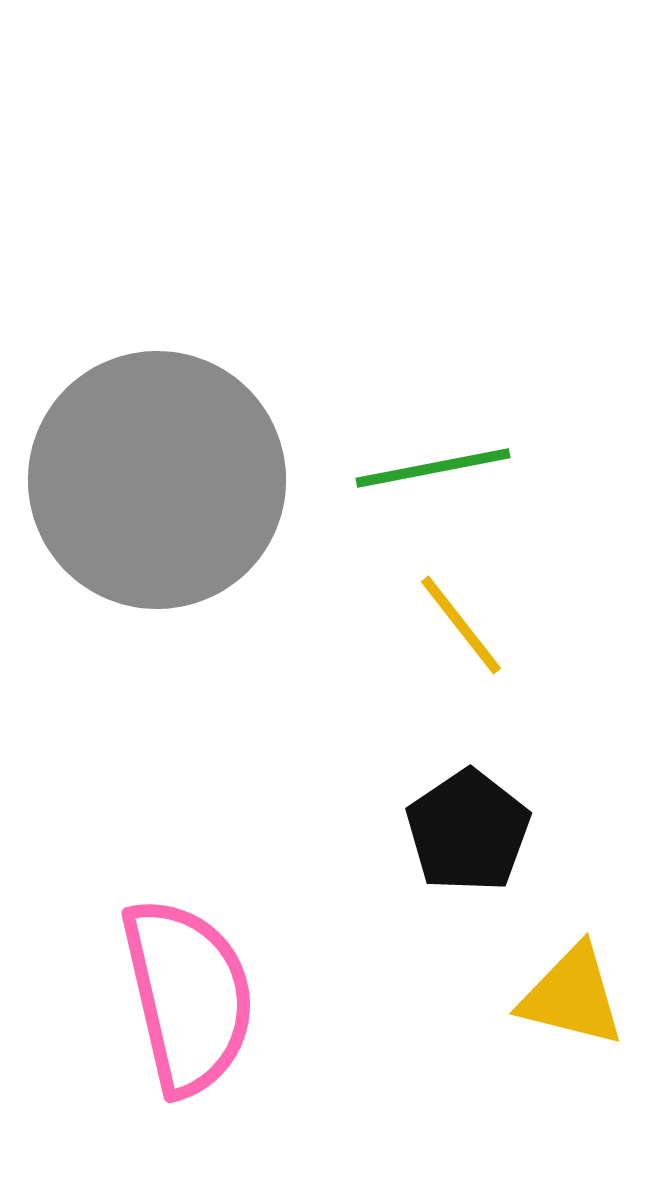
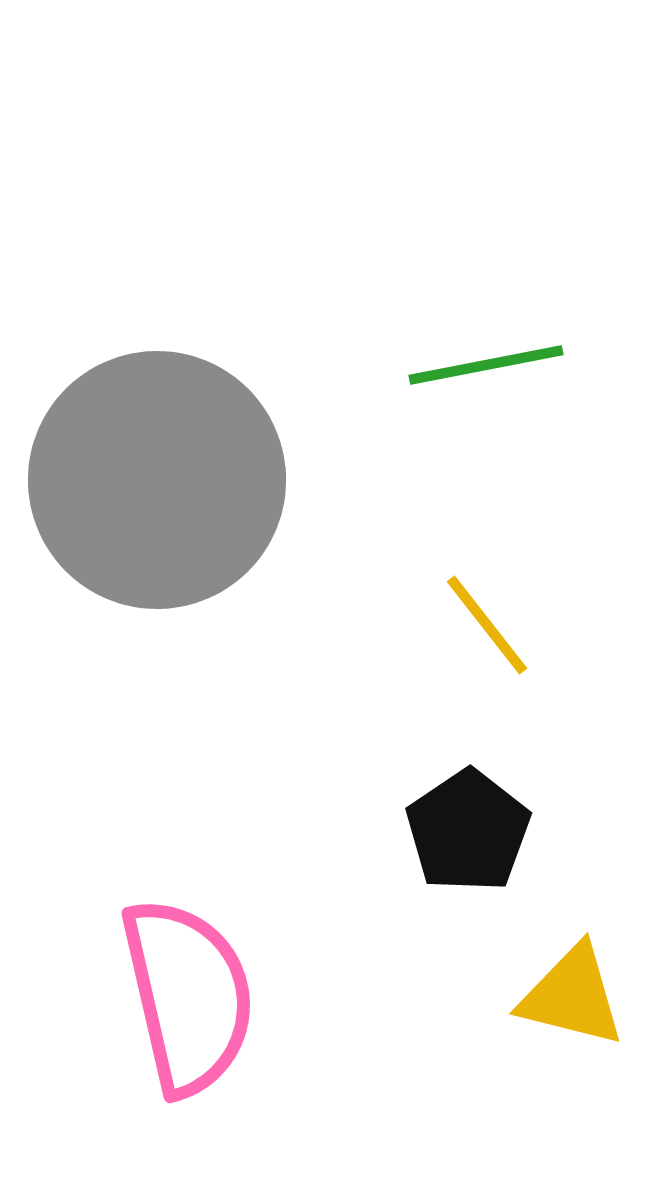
green line: moved 53 px right, 103 px up
yellow line: moved 26 px right
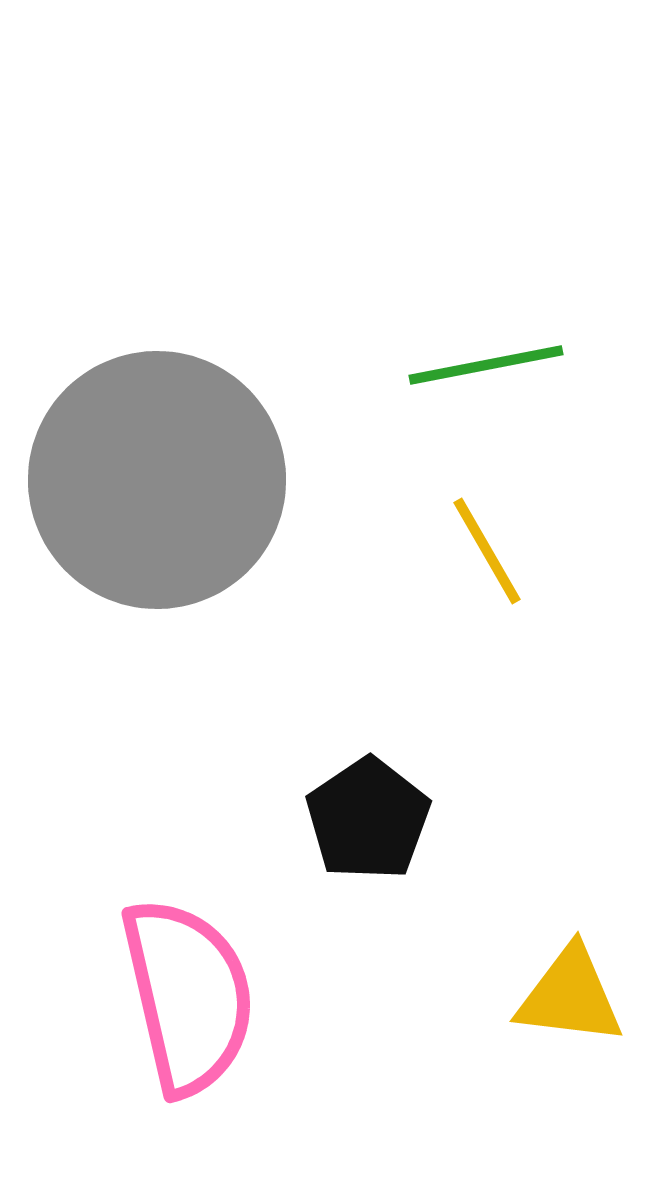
yellow line: moved 74 px up; rotated 8 degrees clockwise
black pentagon: moved 100 px left, 12 px up
yellow triangle: moved 2 px left; rotated 7 degrees counterclockwise
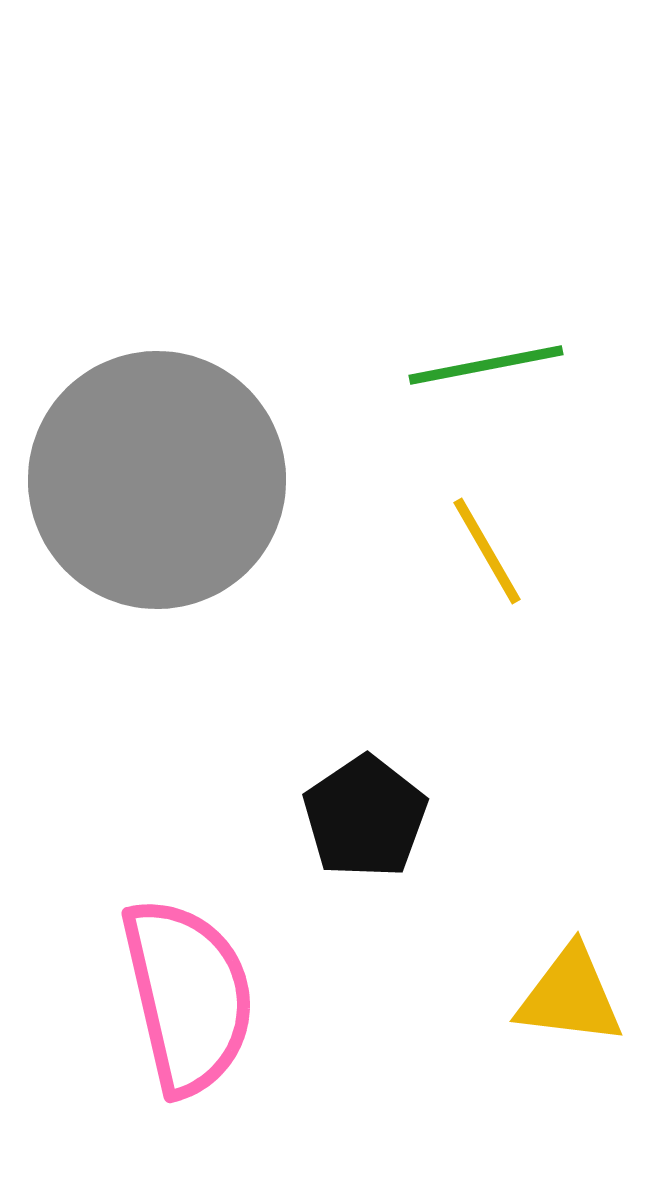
black pentagon: moved 3 px left, 2 px up
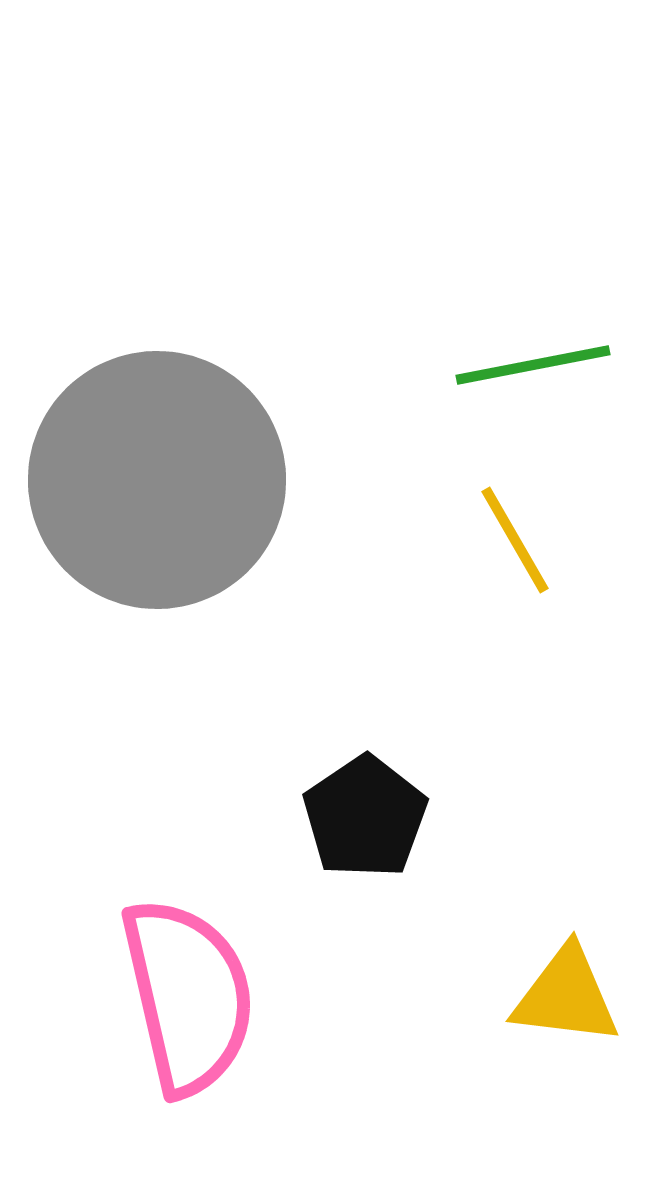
green line: moved 47 px right
yellow line: moved 28 px right, 11 px up
yellow triangle: moved 4 px left
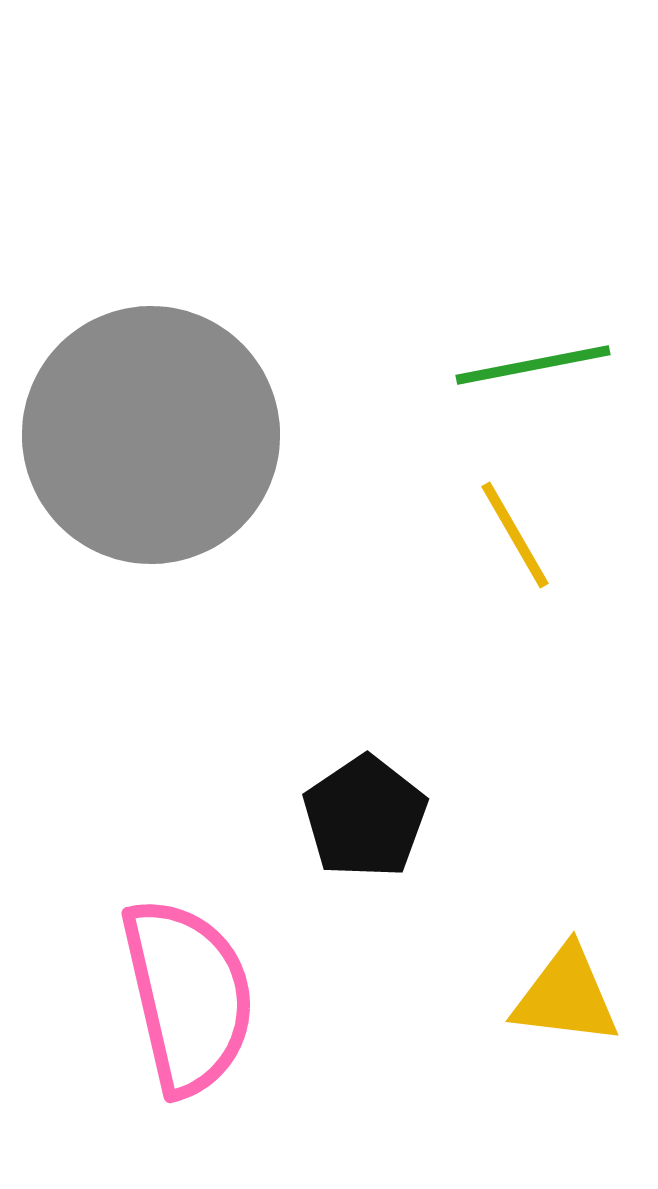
gray circle: moved 6 px left, 45 px up
yellow line: moved 5 px up
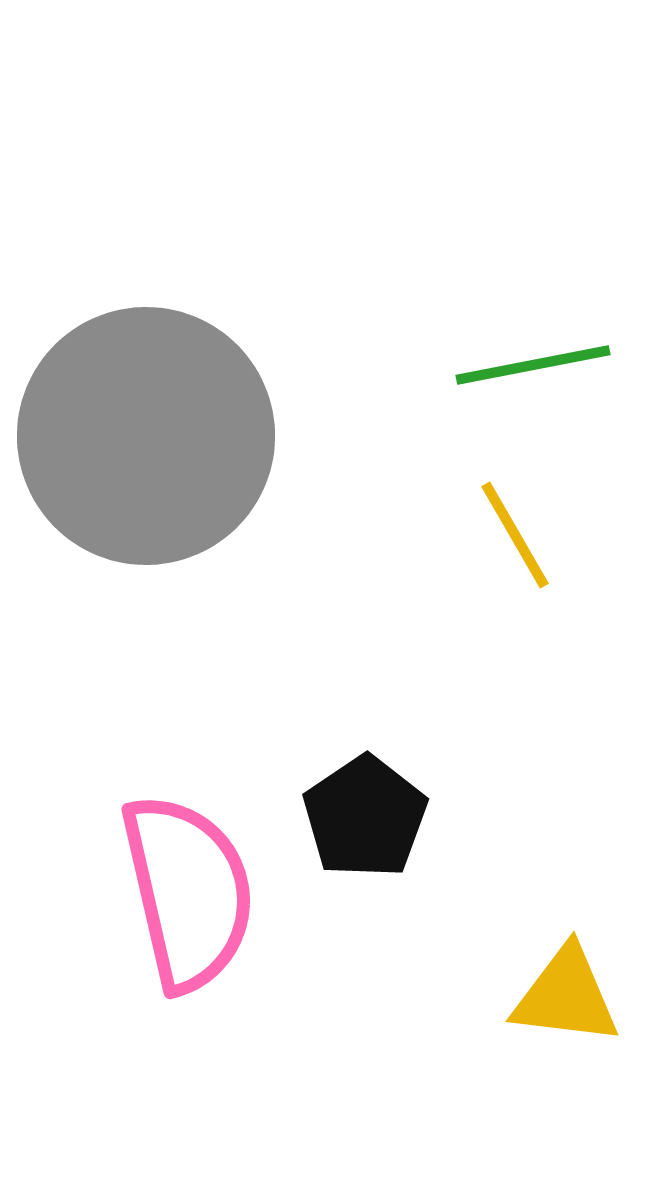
gray circle: moved 5 px left, 1 px down
pink semicircle: moved 104 px up
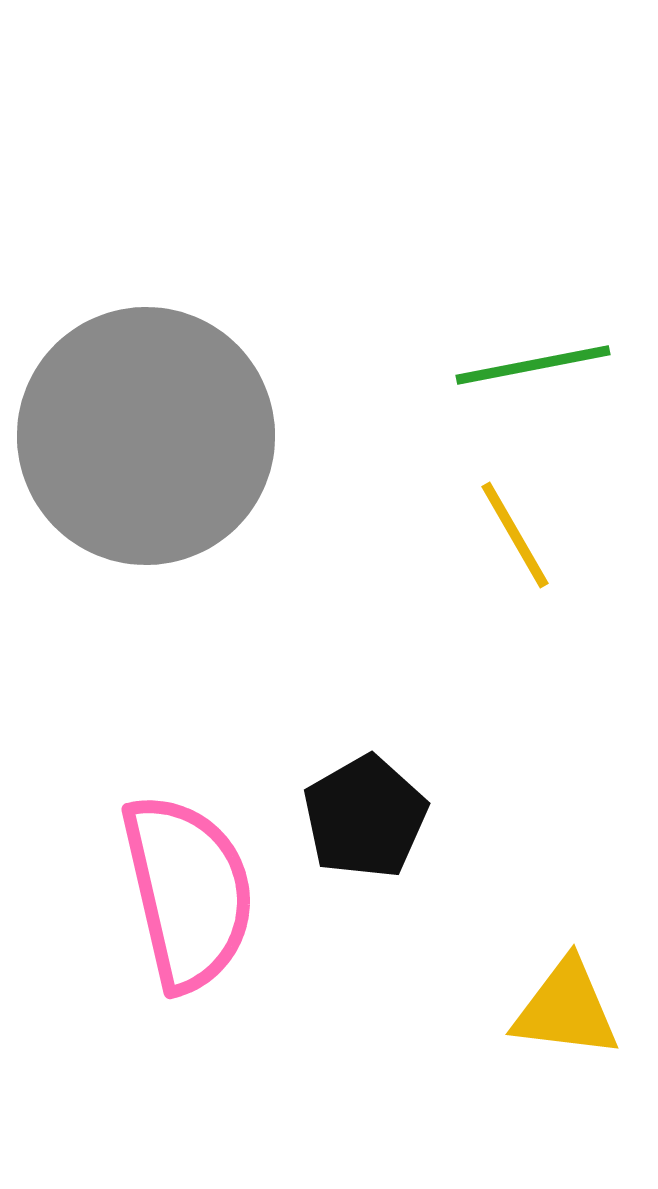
black pentagon: rotated 4 degrees clockwise
yellow triangle: moved 13 px down
